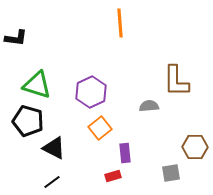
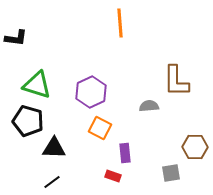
orange square: rotated 25 degrees counterclockwise
black triangle: rotated 25 degrees counterclockwise
red rectangle: rotated 35 degrees clockwise
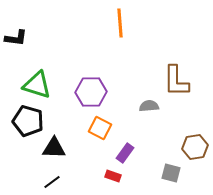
purple hexagon: rotated 24 degrees clockwise
brown hexagon: rotated 10 degrees counterclockwise
purple rectangle: rotated 42 degrees clockwise
gray square: rotated 24 degrees clockwise
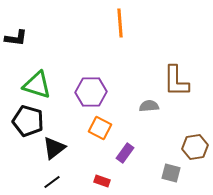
black triangle: rotated 40 degrees counterclockwise
red rectangle: moved 11 px left, 5 px down
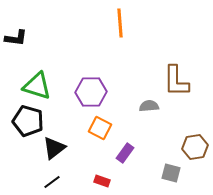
green triangle: moved 1 px down
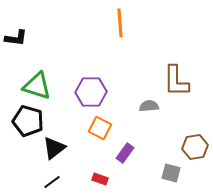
red rectangle: moved 2 px left, 2 px up
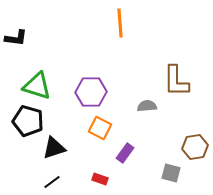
gray semicircle: moved 2 px left
black triangle: rotated 20 degrees clockwise
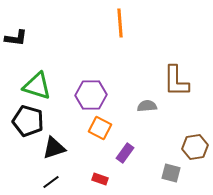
purple hexagon: moved 3 px down
black line: moved 1 px left
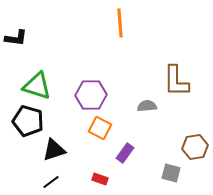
black triangle: moved 2 px down
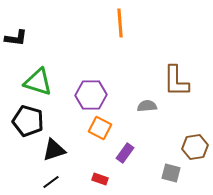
green triangle: moved 1 px right, 4 px up
